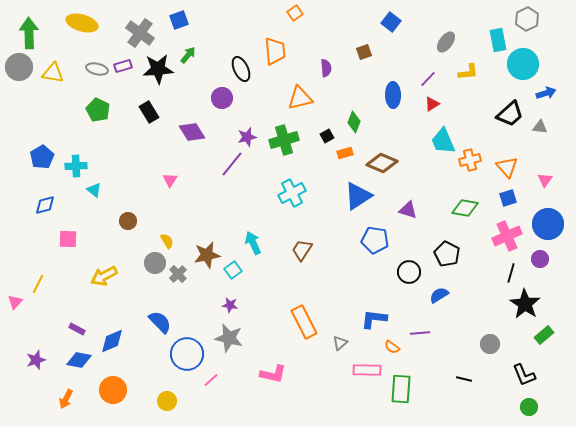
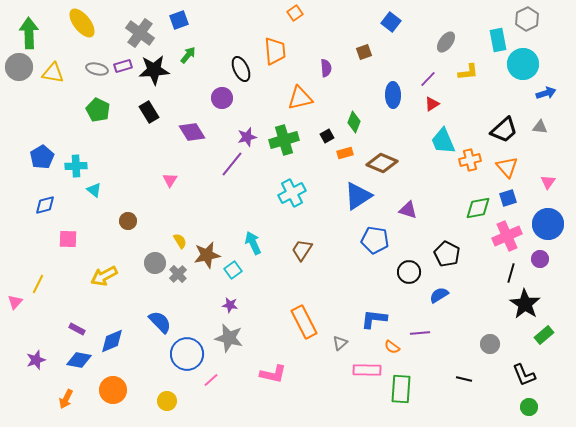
yellow ellipse at (82, 23): rotated 36 degrees clockwise
black star at (158, 69): moved 4 px left, 1 px down
black trapezoid at (510, 114): moved 6 px left, 16 px down
pink triangle at (545, 180): moved 3 px right, 2 px down
green diamond at (465, 208): moved 13 px right; rotated 20 degrees counterclockwise
yellow semicircle at (167, 241): moved 13 px right
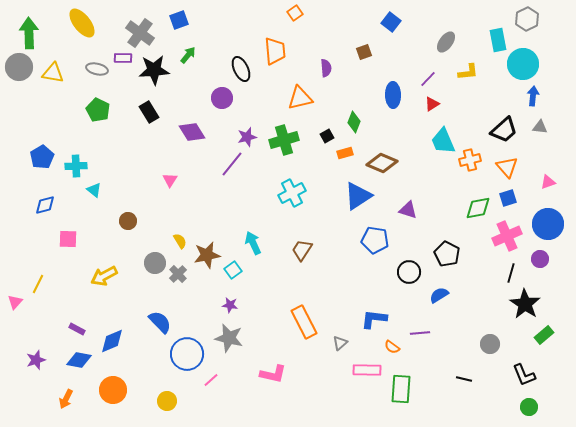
purple rectangle at (123, 66): moved 8 px up; rotated 18 degrees clockwise
blue arrow at (546, 93): moved 13 px left, 3 px down; rotated 66 degrees counterclockwise
pink triangle at (548, 182): rotated 35 degrees clockwise
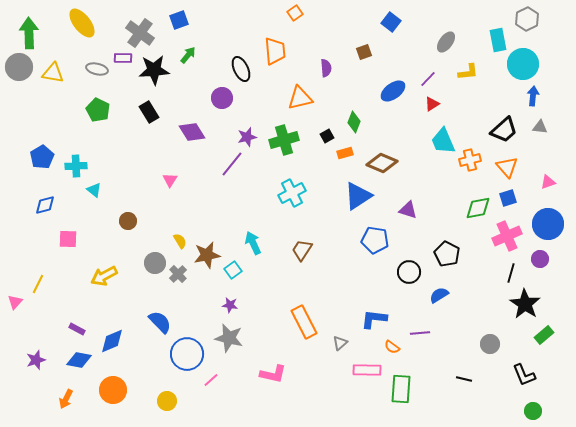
blue ellipse at (393, 95): moved 4 px up; rotated 55 degrees clockwise
green circle at (529, 407): moved 4 px right, 4 px down
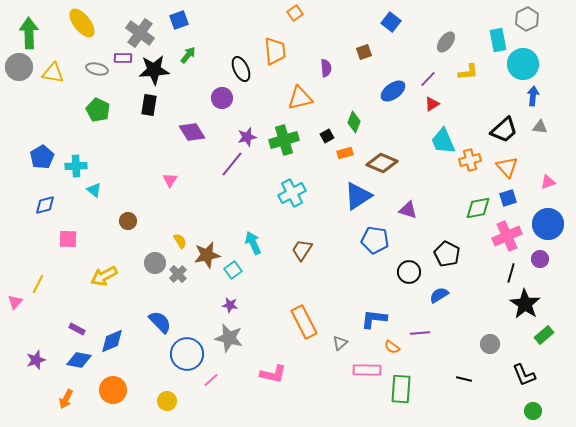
black rectangle at (149, 112): moved 7 px up; rotated 40 degrees clockwise
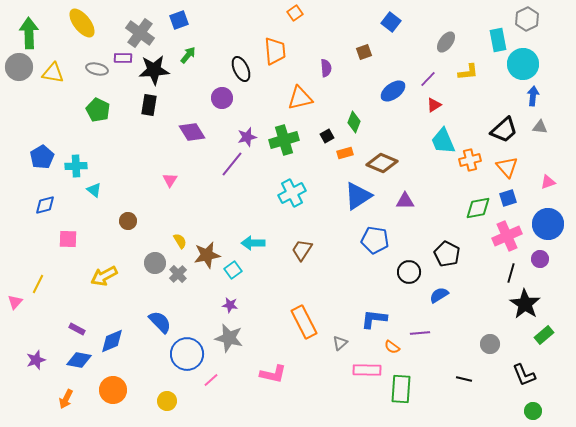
red triangle at (432, 104): moved 2 px right, 1 px down
purple triangle at (408, 210): moved 3 px left, 9 px up; rotated 18 degrees counterclockwise
cyan arrow at (253, 243): rotated 65 degrees counterclockwise
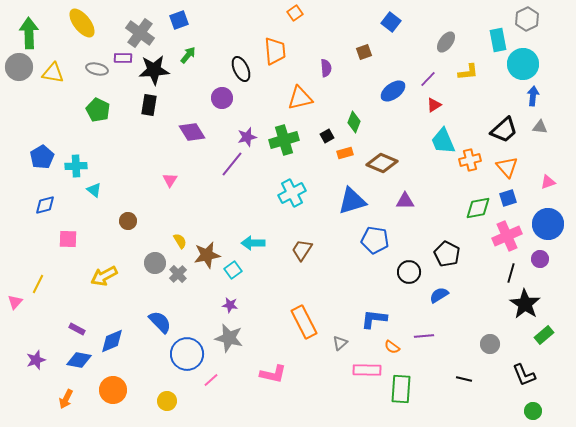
blue triangle at (358, 196): moved 6 px left, 5 px down; rotated 16 degrees clockwise
purple line at (420, 333): moved 4 px right, 3 px down
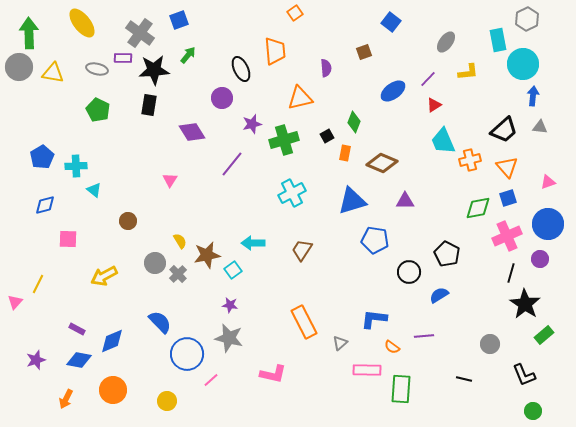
purple star at (247, 137): moved 5 px right, 13 px up
orange rectangle at (345, 153): rotated 63 degrees counterclockwise
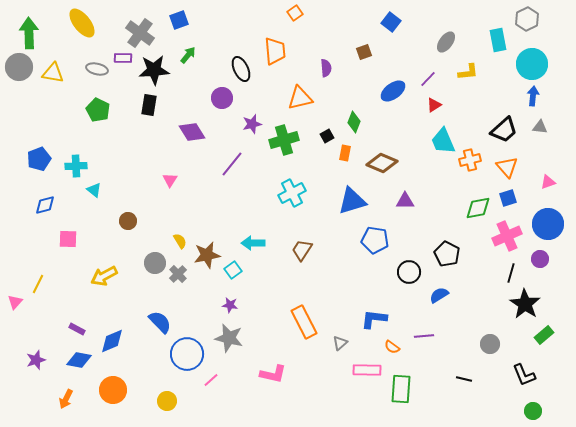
cyan circle at (523, 64): moved 9 px right
blue pentagon at (42, 157): moved 3 px left, 2 px down; rotated 10 degrees clockwise
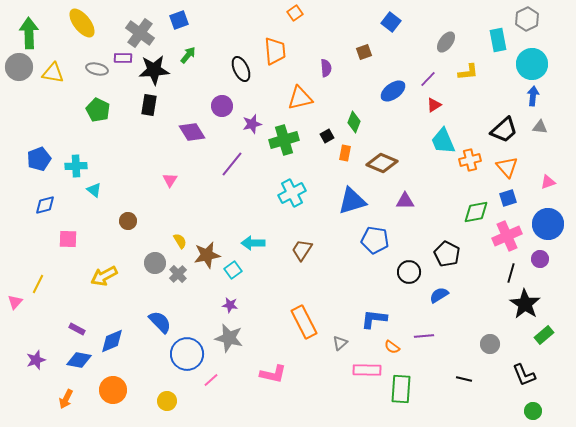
purple circle at (222, 98): moved 8 px down
green diamond at (478, 208): moved 2 px left, 4 px down
